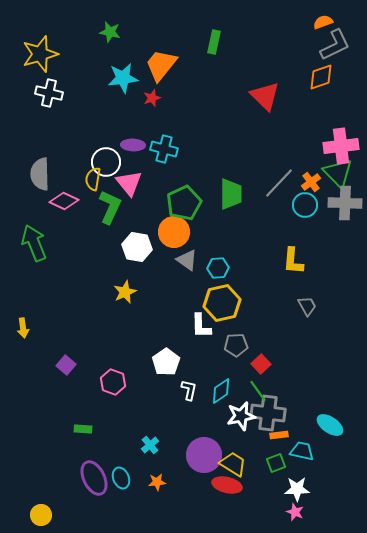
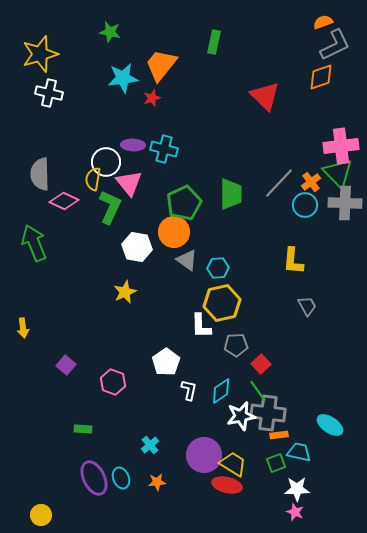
cyan trapezoid at (302, 451): moved 3 px left, 1 px down
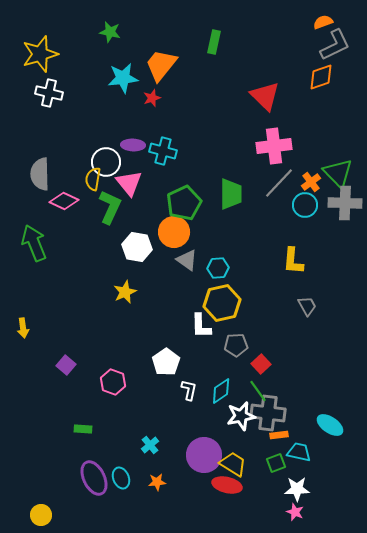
pink cross at (341, 146): moved 67 px left
cyan cross at (164, 149): moved 1 px left, 2 px down
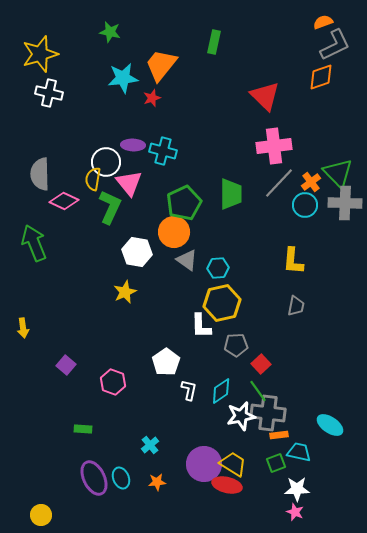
white hexagon at (137, 247): moved 5 px down
gray trapezoid at (307, 306): moved 11 px left; rotated 40 degrees clockwise
purple circle at (204, 455): moved 9 px down
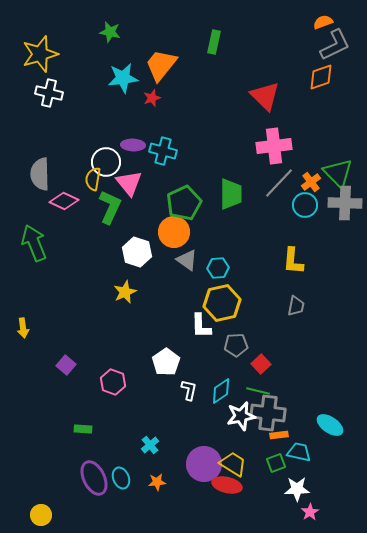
white hexagon at (137, 252): rotated 8 degrees clockwise
green line at (258, 391): rotated 40 degrees counterclockwise
pink star at (295, 512): moved 15 px right; rotated 18 degrees clockwise
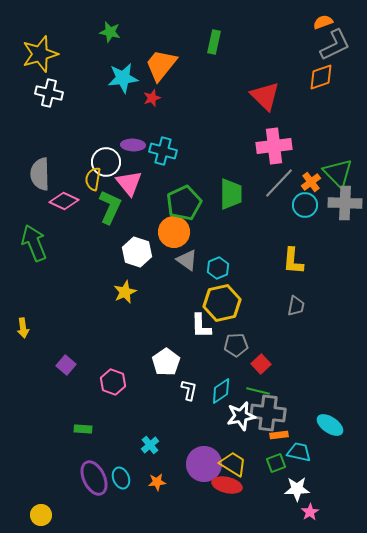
cyan hexagon at (218, 268): rotated 20 degrees counterclockwise
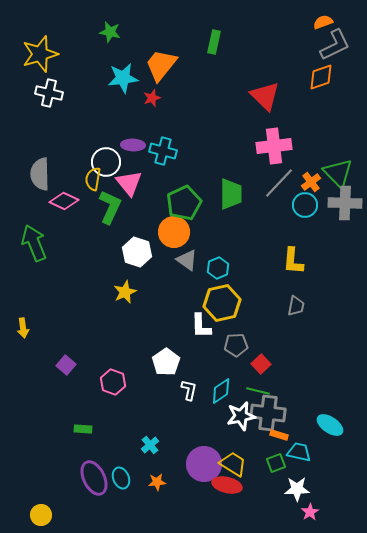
orange rectangle at (279, 435): rotated 24 degrees clockwise
